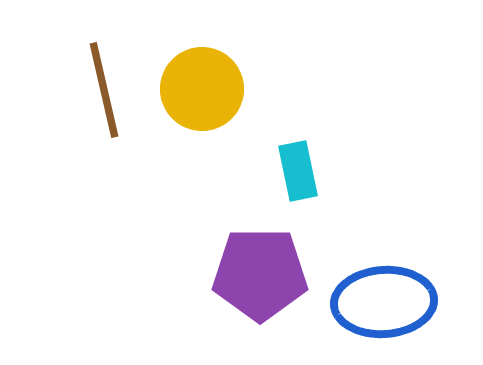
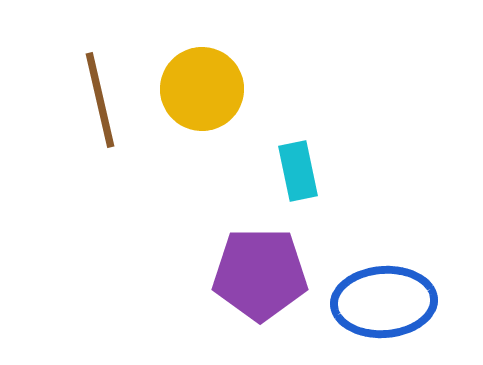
brown line: moved 4 px left, 10 px down
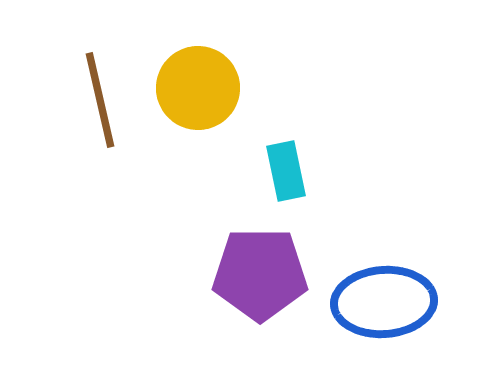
yellow circle: moved 4 px left, 1 px up
cyan rectangle: moved 12 px left
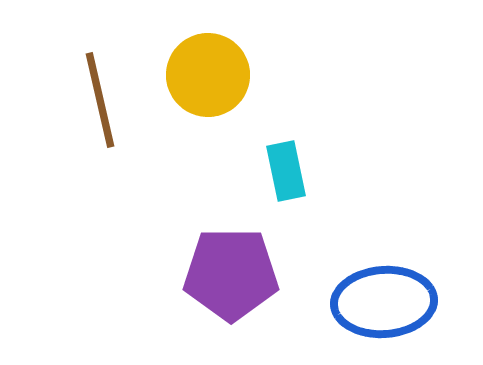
yellow circle: moved 10 px right, 13 px up
purple pentagon: moved 29 px left
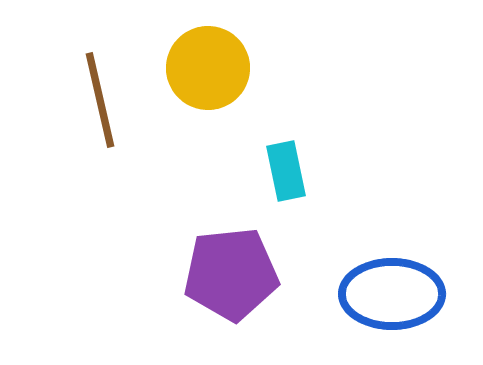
yellow circle: moved 7 px up
purple pentagon: rotated 6 degrees counterclockwise
blue ellipse: moved 8 px right, 8 px up; rotated 4 degrees clockwise
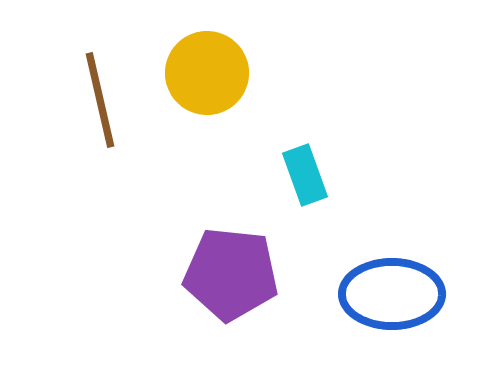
yellow circle: moved 1 px left, 5 px down
cyan rectangle: moved 19 px right, 4 px down; rotated 8 degrees counterclockwise
purple pentagon: rotated 12 degrees clockwise
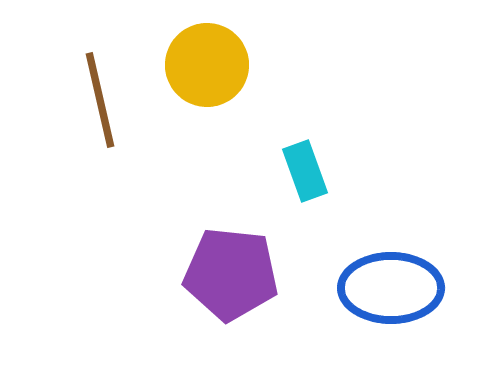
yellow circle: moved 8 px up
cyan rectangle: moved 4 px up
blue ellipse: moved 1 px left, 6 px up
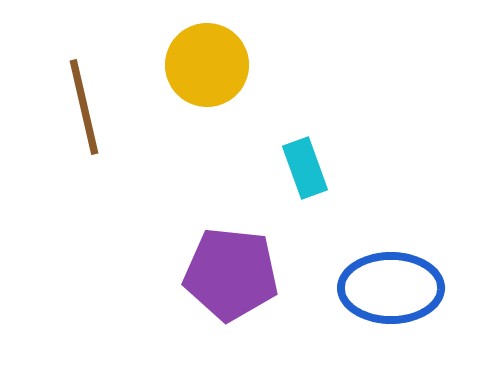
brown line: moved 16 px left, 7 px down
cyan rectangle: moved 3 px up
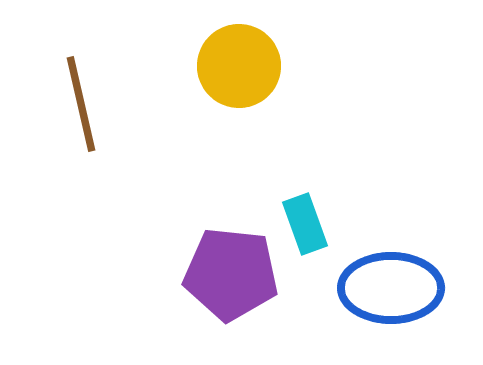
yellow circle: moved 32 px right, 1 px down
brown line: moved 3 px left, 3 px up
cyan rectangle: moved 56 px down
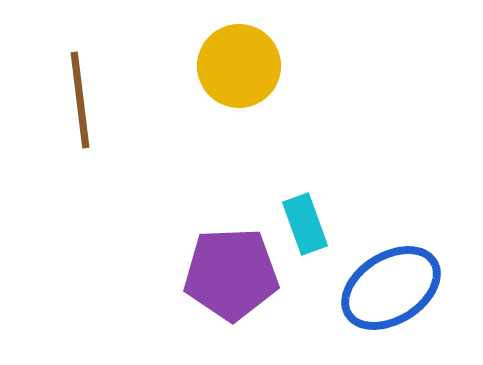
brown line: moved 1 px left, 4 px up; rotated 6 degrees clockwise
purple pentagon: rotated 8 degrees counterclockwise
blue ellipse: rotated 32 degrees counterclockwise
